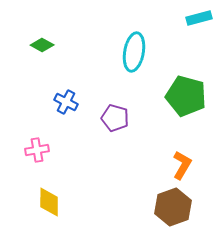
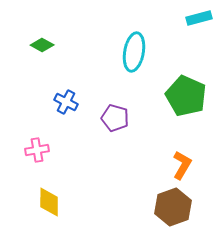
green pentagon: rotated 9 degrees clockwise
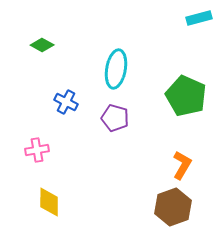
cyan ellipse: moved 18 px left, 17 px down
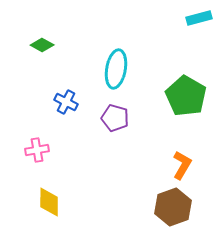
green pentagon: rotated 6 degrees clockwise
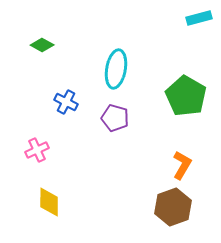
pink cross: rotated 15 degrees counterclockwise
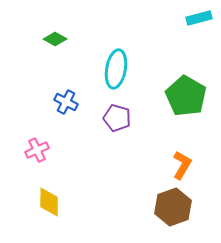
green diamond: moved 13 px right, 6 px up
purple pentagon: moved 2 px right
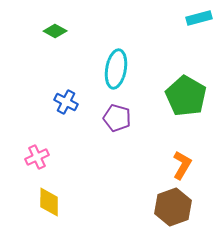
green diamond: moved 8 px up
pink cross: moved 7 px down
